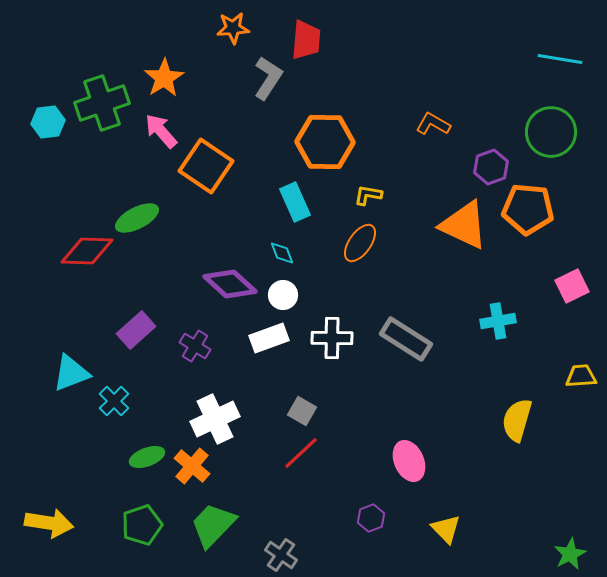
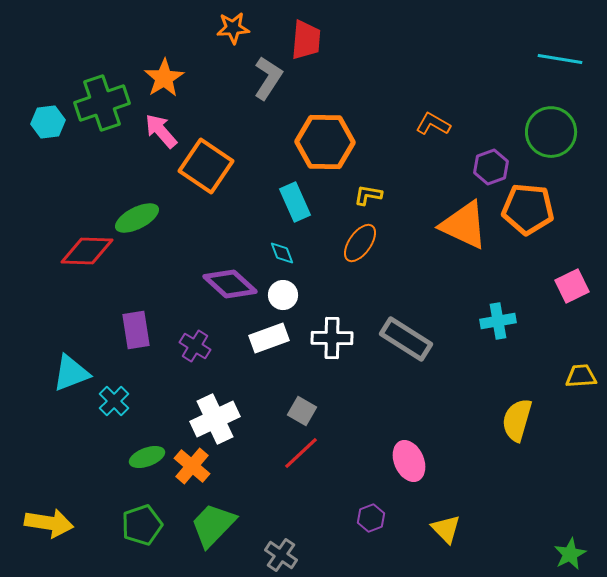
purple rectangle at (136, 330): rotated 57 degrees counterclockwise
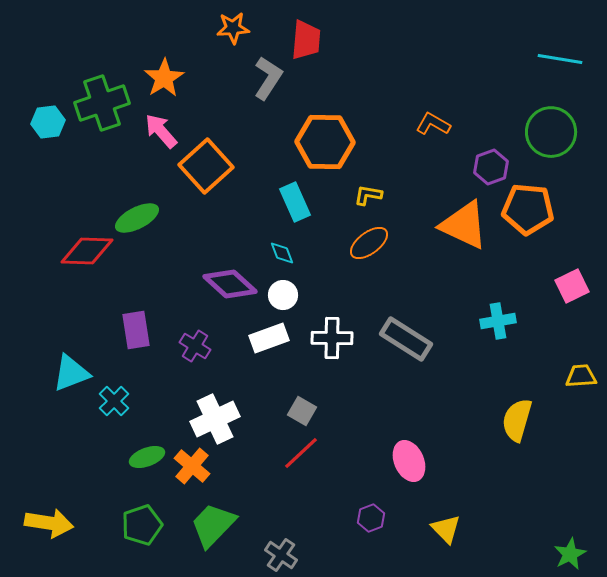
orange square at (206, 166): rotated 14 degrees clockwise
orange ellipse at (360, 243): moved 9 px right; rotated 18 degrees clockwise
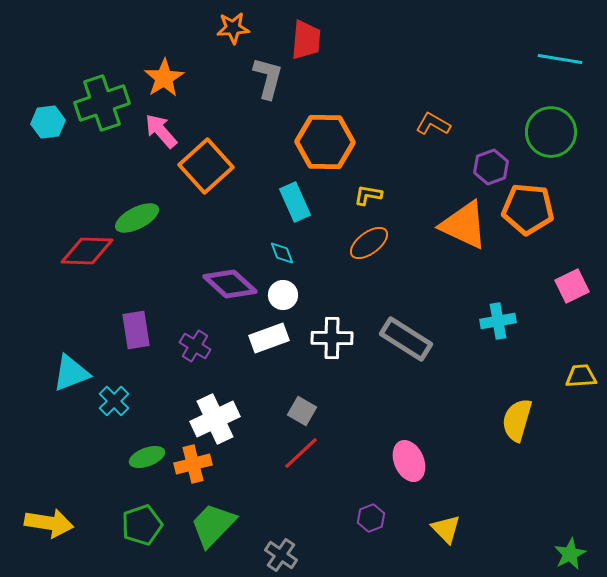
gray L-shape at (268, 78): rotated 18 degrees counterclockwise
orange cross at (192, 466): moved 1 px right, 2 px up; rotated 36 degrees clockwise
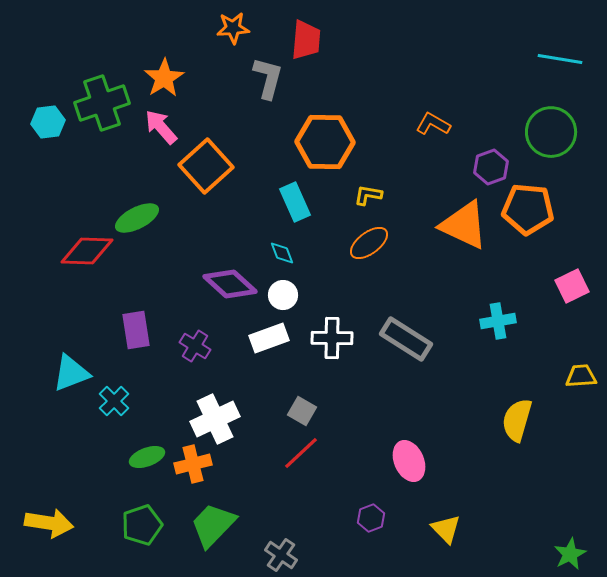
pink arrow at (161, 131): moved 4 px up
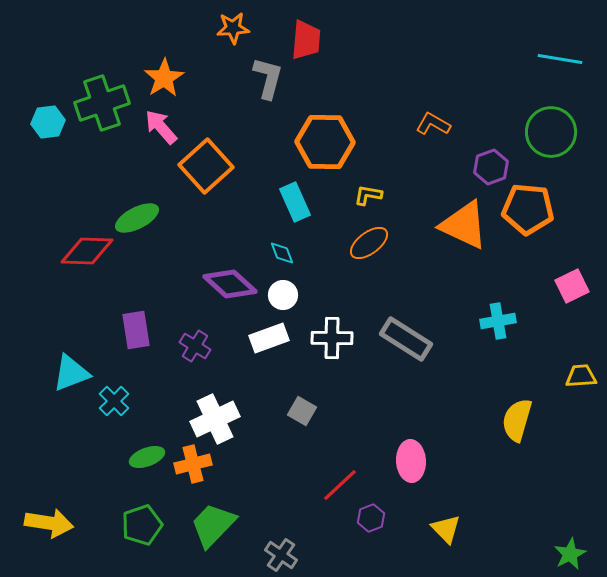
red line at (301, 453): moved 39 px right, 32 px down
pink ellipse at (409, 461): moved 2 px right; rotated 21 degrees clockwise
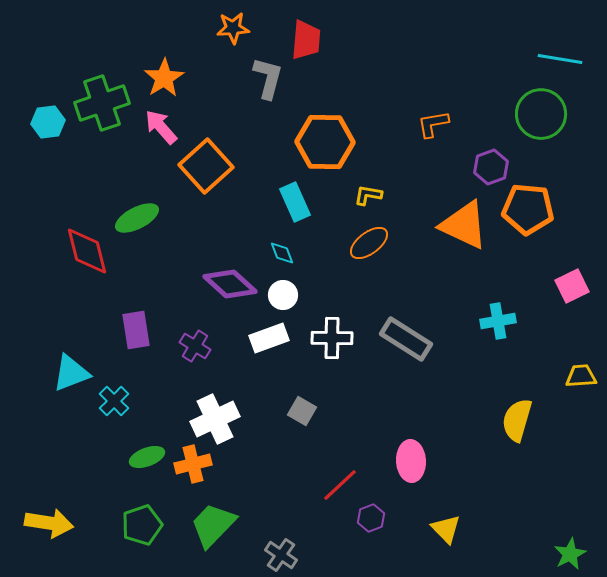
orange L-shape at (433, 124): rotated 40 degrees counterclockwise
green circle at (551, 132): moved 10 px left, 18 px up
red diamond at (87, 251): rotated 74 degrees clockwise
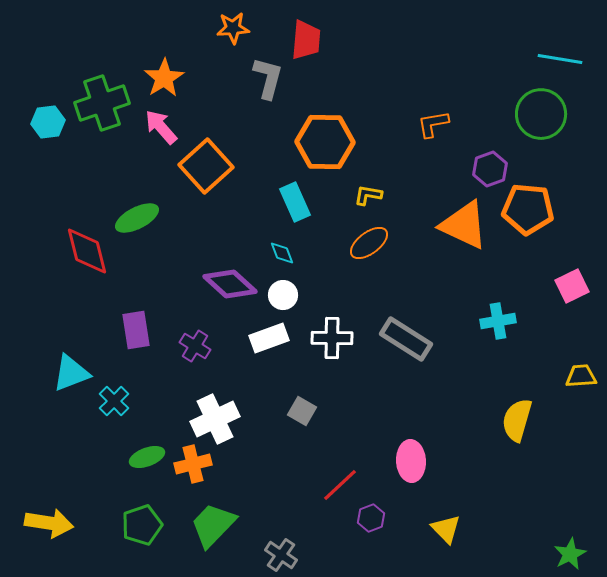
purple hexagon at (491, 167): moved 1 px left, 2 px down
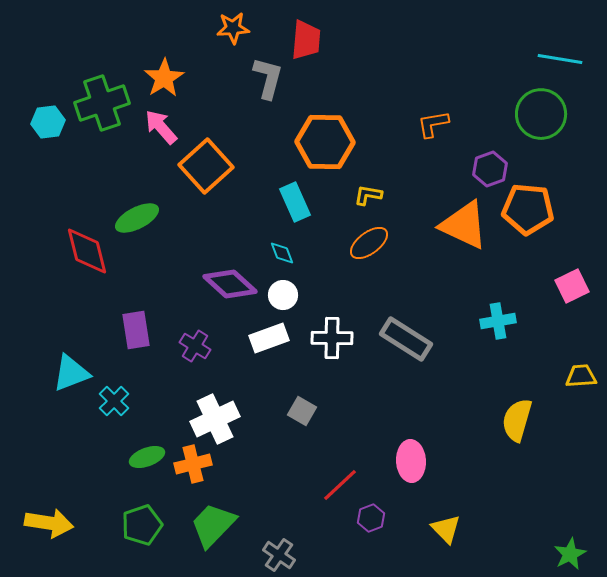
gray cross at (281, 555): moved 2 px left
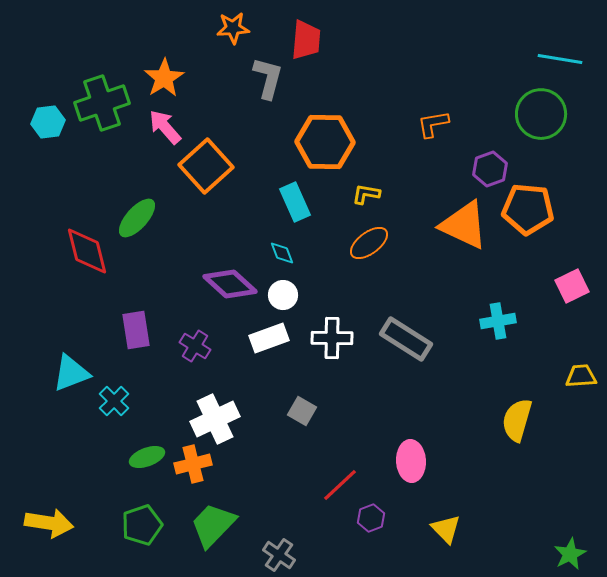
pink arrow at (161, 127): moved 4 px right
yellow L-shape at (368, 195): moved 2 px left, 1 px up
green ellipse at (137, 218): rotated 21 degrees counterclockwise
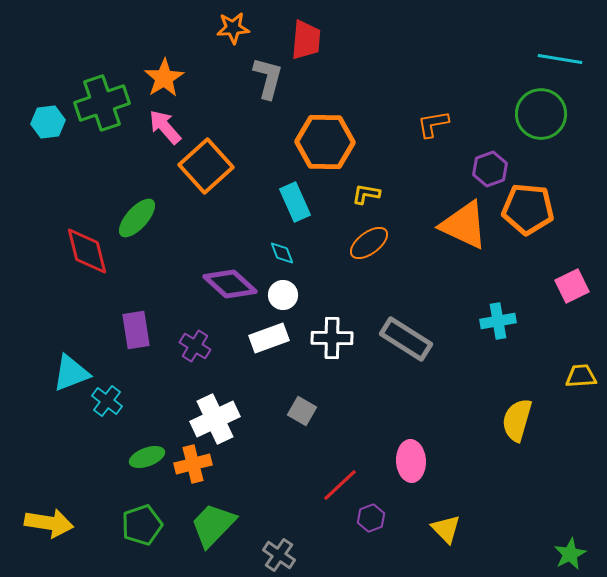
cyan cross at (114, 401): moved 7 px left; rotated 8 degrees counterclockwise
